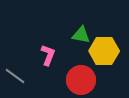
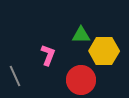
green triangle: rotated 12 degrees counterclockwise
gray line: rotated 30 degrees clockwise
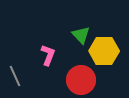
green triangle: rotated 48 degrees clockwise
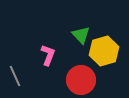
yellow hexagon: rotated 16 degrees counterclockwise
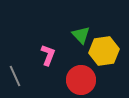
yellow hexagon: rotated 8 degrees clockwise
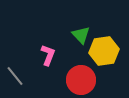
gray line: rotated 15 degrees counterclockwise
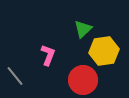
green triangle: moved 2 px right, 6 px up; rotated 30 degrees clockwise
red circle: moved 2 px right
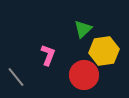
gray line: moved 1 px right, 1 px down
red circle: moved 1 px right, 5 px up
